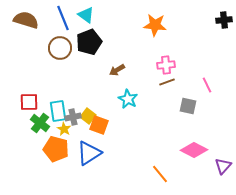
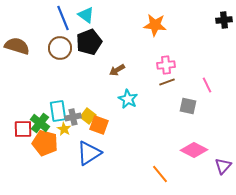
brown semicircle: moved 9 px left, 26 px down
red square: moved 6 px left, 27 px down
orange pentagon: moved 11 px left, 6 px up
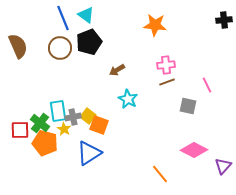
brown semicircle: moved 1 px right; rotated 50 degrees clockwise
red square: moved 3 px left, 1 px down
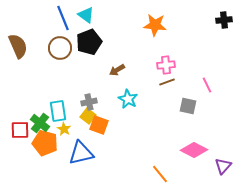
gray cross: moved 16 px right, 15 px up
blue triangle: moved 8 px left; rotated 20 degrees clockwise
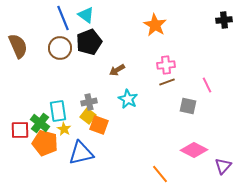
orange star: rotated 25 degrees clockwise
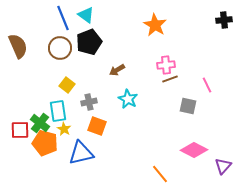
brown line: moved 3 px right, 3 px up
yellow square: moved 21 px left, 31 px up
orange square: moved 2 px left, 1 px down
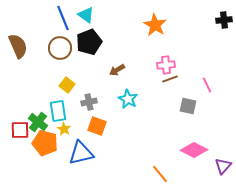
green cross: moved 2 px left, 1 px up
